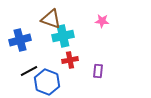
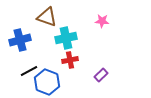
brown triangle: moved 4 px left, 2 px up
cyan cross: moved 3 px right, 2 px down
purple rectangle: moved 3 px right, 4 px down; rotated 40 degrees clockwise
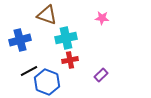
brown triangle: moved 2 px up
pink star: moved 3 px up
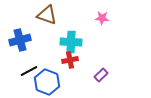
cyan cross: moved 5 px right, 4 px down; rotated 15 degrees clockwise
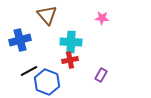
brown triangle: rotated 30 degrees clockwise
purple rectangle: rotated 16 degrees counterclockwise
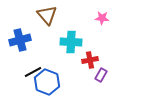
red cross: moved 20 px right
black line: moved 4 px right, 1 px down
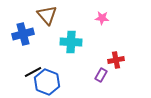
blue cross: moved 3 px right, 6 px up
red cross: moved 26 px right
